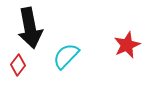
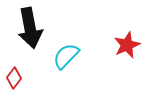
red diamond: moved 4 px left, 13 px down
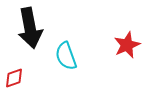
cyan semicircle: rotated 64 degrees counterclockwise
red diamond: rotated 35 degrees clockwise
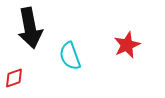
cyan semicircle: moved 4 px right
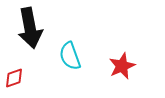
red star: moved 5 px left, 21 px down
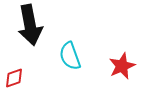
black arrow: moved 3 px up
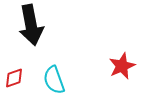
black arrow: moved 1 px right
cyan semicircle: moved 16 px left, 24 px down
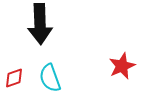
black arrow: moved 9 px right, 1 px up; rotated 9 degrees clockwise
cyan semicircle: moved 4 px left, 2 px up
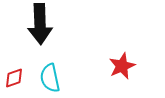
cyan semicircle: rotated 8 degrees clockwise
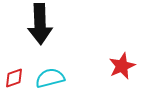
cyan semicircle: rotated 88 degrees clockwise
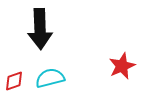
black arrow: moved 5 px down
red diamond: moved 3 px down
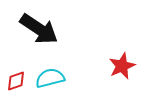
black arrow: moved 1 px left; rotated 54 degrees counterclockwise
red diamond: moved 2 px right
